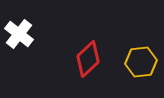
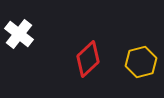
yellow hexagon: rotated 8 degrees counterclockwise
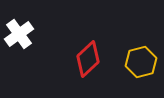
white cross: rotated 16 degrees clockwise
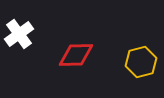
red diamond: moved 12 px left, 4 px up; rotated 42 degrees clockwise
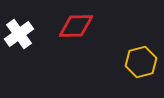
red diamond: moved 29 px up
